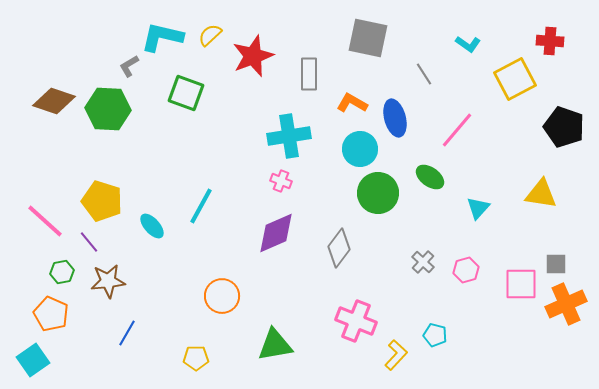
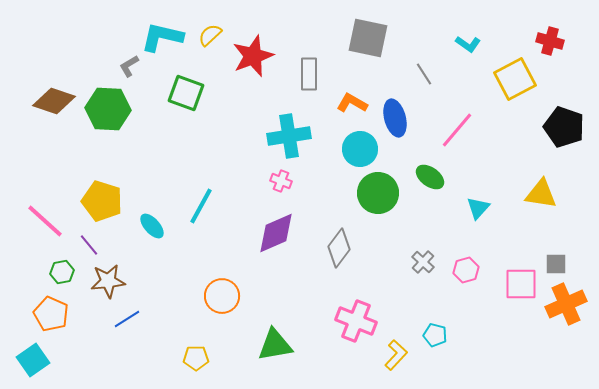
red cross at (550, 41): rotated 12 degrees clockwise
purple line at (89, 242): moved 3 px down
blue line at (127, 333): moved 14 px up; rotated 28 degrees clockwise
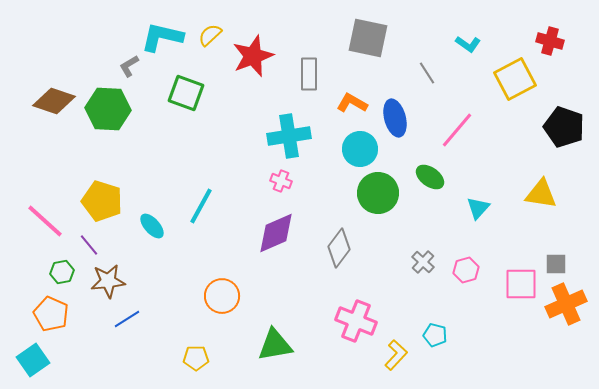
gray line at (424, 74): moved 3 px right, 1 px up
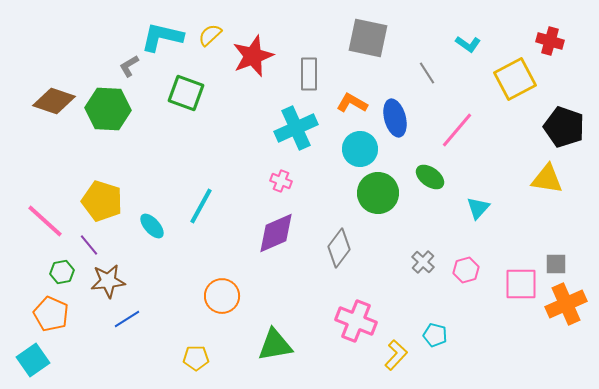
cyan cross at (289, 136): moved 7 px right, 8 px up; rotated 15 degrees counterclockwise
yellow triangle at (541, 194): moved 6 px right, 15 px up
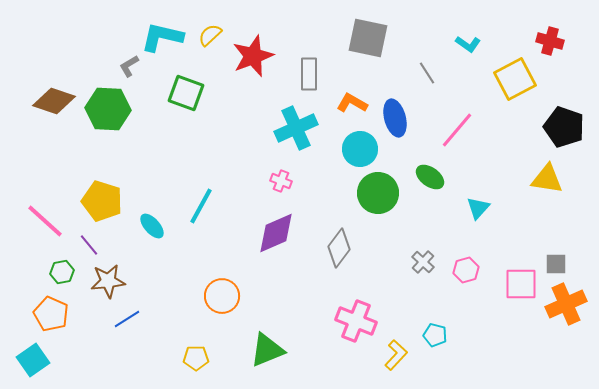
green triangle at (275, 345): moved 8 px left, 5 px down; rotated 12 degrees counterclockwise
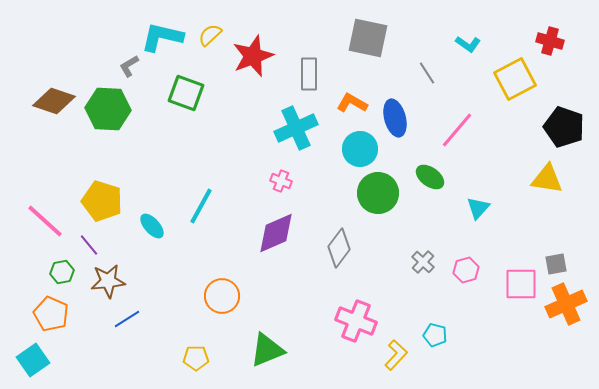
gray square at (556, 264): rotated 10 degrees counterclockwise
